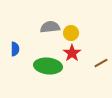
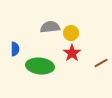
green ellipse: moved 8 px left
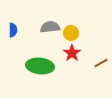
blue semicircle: moved 2 px left, 19 px up
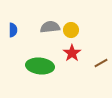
yellow circle: moved 3 px up
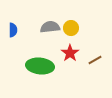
yellow circle: moved 2 px up
red star: moved 2 px left
brown line: moved 6 px left, 3 px up
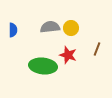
red star: moved 2 px left, 2 px down; rotated 18 degrees counterclockwise
brown line: moved 2 px right, 11 px up; rotated 40 degrees counterclockwise
green ellipse: moved 3 px right
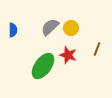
gray semicircle: rotated 36 degrees counterclockwise
green ellipse: rotated 60 degrees counterclockwise
